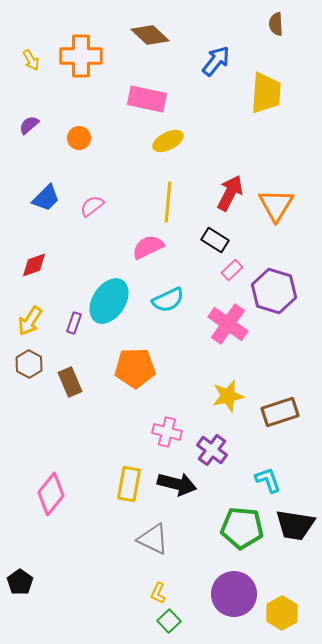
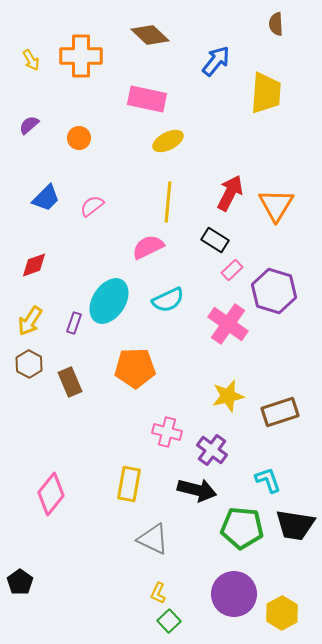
black arrow at (177, 484): moved 20 px right, 6 px down
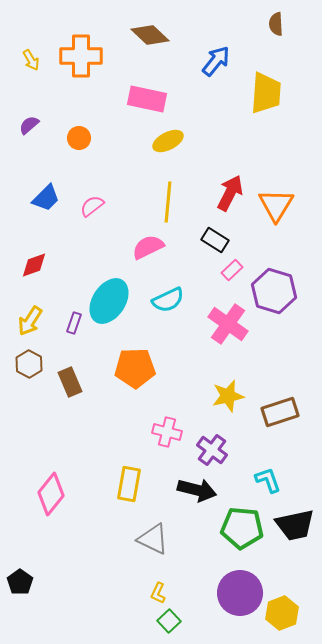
black trapezoid at (295, 525): rotated 21 degrees counterclockwise
purple circle at (234, 594): moved 6 px right, 1 px up
yellow hexagon at (282, 613): rotated 8 degrees clockwise
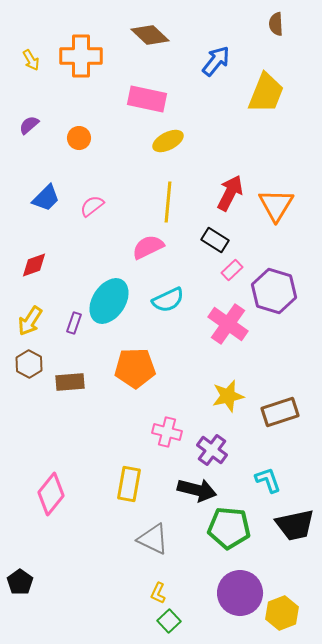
yellow trapezoid at (266, 93): rotated 18 degrees clockwise
brown rectangle at (70, 382): rotated 72 degrees counterclockwise
green pentagon at (242, 528): moved 13 px left
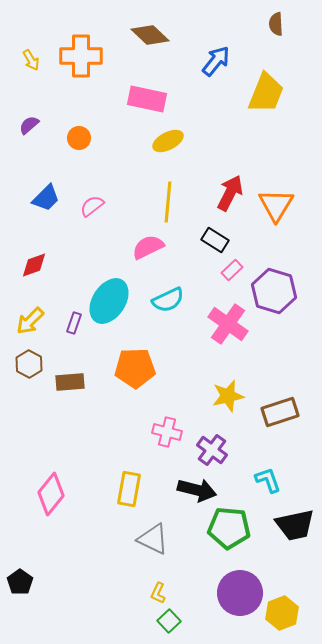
yellow arrow at (30, 321): rotated 12 degrees clockwise
yellow rectangle at (129, 484): moved 5 px down
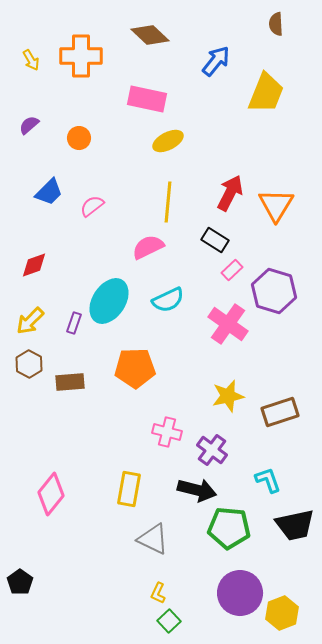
blue trapezoid at (46, 198): moved 3 px right, 6 px up
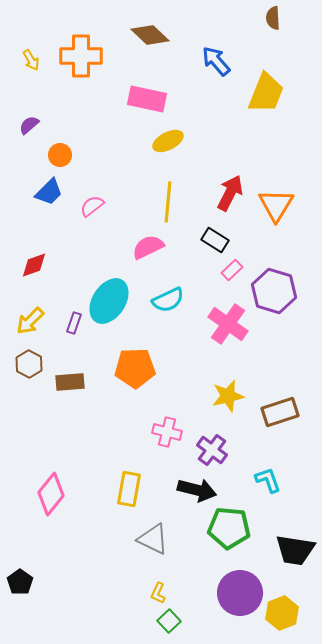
brown semicircle at (276, 24): moved 3 px left, 6 px up
blue arrow at (216, 61): rotated 80 degrees counterclockwise
orange circle at (79, 138): moved 19 px left, 17 px down
black trapezoid at (295, 525): moved 25 px down; rotated 21 degrees clockwise
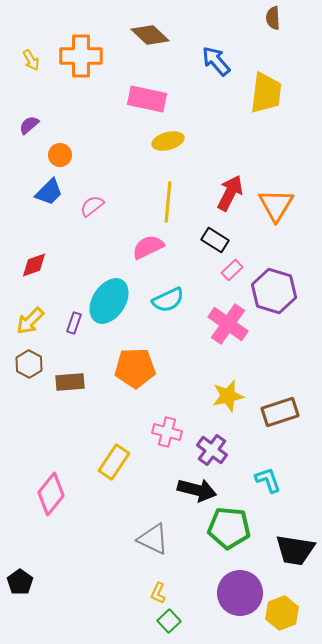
yellow trapezoid at (266, 93): rotated 15 degrees counterclockwise
yellow ellipse at (168, 141): rotated 12 degrees clockwise
yellow rectangle at (129, 489): moved 15 px left, 27 px up; rotated 24 degrees clockwise
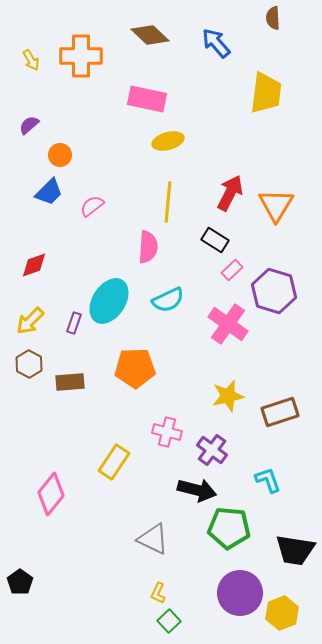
blue arrow at (216, 61): moved 18 px up
pink semicircle at (148, 247): rotated 120 degrees clockwise
